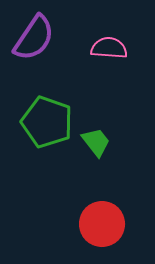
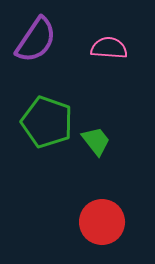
purple semicircle: moved 2 px right, 2 px down
green trapezoid: moved 1 px up
red circle: moved 2 px up
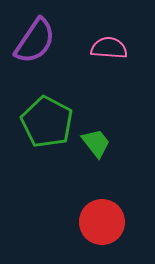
purple semicircle: moved 1 px left, 1 px down
green pentagon: rotated 9 degrees clockwise
green trapezoid: moved 2 px down
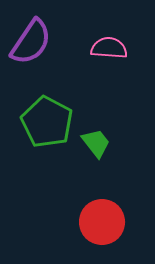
purple semicircle: moved 4 px left, 1 px down
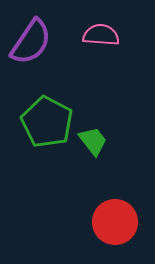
pink semicircle: moved 8 px left, 13 px up
green trapezoid: moved 3 px left, 2 px up
red circle: moved 13 px right
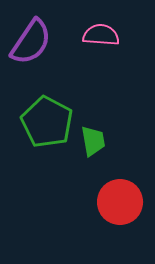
green trapezoid: rotated 28 degrees clockwise
red circle: moved 5 px right, 20 px up
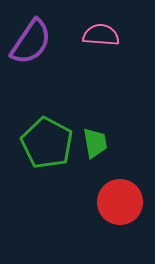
green pentagon: moved 21 px down
green trapezoid: moved 2 px right, 2 px down
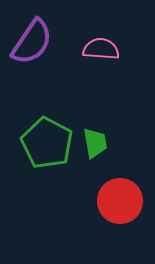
pink semicircle: moved 14 px down
purple semicircle: moved 1 px right
red circle: moved 1 px up
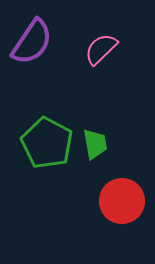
pink semicircle: rotated 48 degrees counterclockwise
green trapezoid: moved 1 px down
red circle: moved 2 px right
